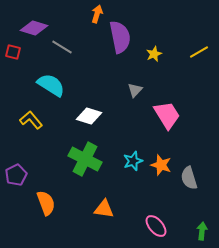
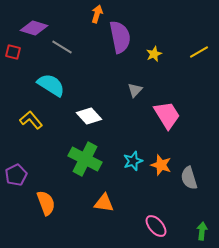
white diamond: rotated 30 degrees clockwise
orange triangle: moved 6 px up
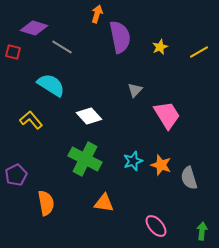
yellow star: moved 6 px right, 7 px up
orange semicircle: rotated 10 degrees clockwise
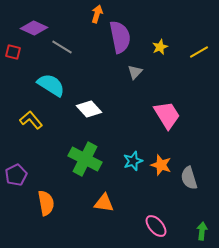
purple diamond: rotated 8 degrees clockwise
gray triangle: moved 18 px up
white diamond: moved 7 px up
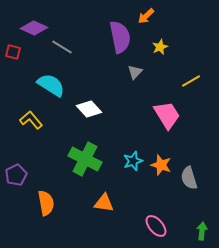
orange arrow: moved 49 px right, 2 px down; rotated 150 degrees counterclockwise
yellow line: moved 8 px left, 29 px down
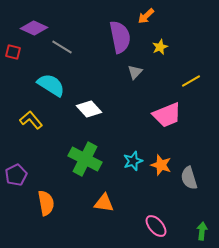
pink trapezoid: rotated 100 degrees clockwise
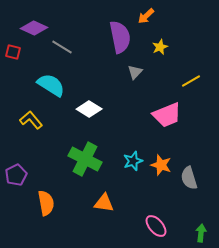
white diamond: rotated 15 degrees counterclockwise
green arrow: moved 1 px left, 2 px down
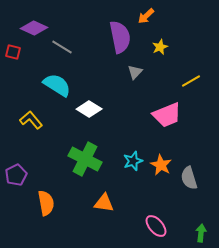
cyan semicircle: moved 6 px right
orange star: rotated 10 degrees clockwise
